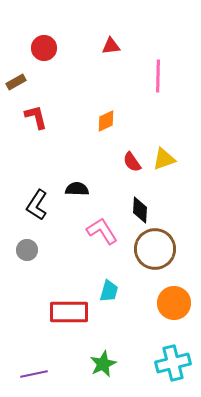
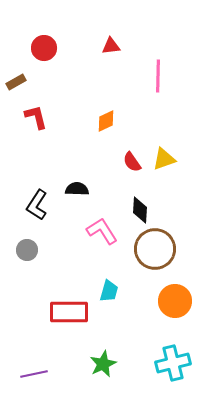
orange circle: moved 1 px right, 2 px up
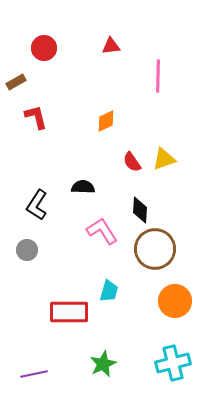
black semicircle: moved 6 px right, 2 px up
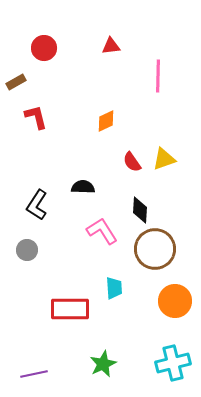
cyan trapezoid: moved 5 px right, 3 px up; rotated 20 degrees counterclockwise
red rectangle: moved 1 px right, 3 px up
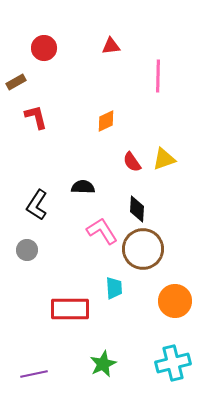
black diamond: moved 3 px left, 1 px up
brown circle: moved 12 px left
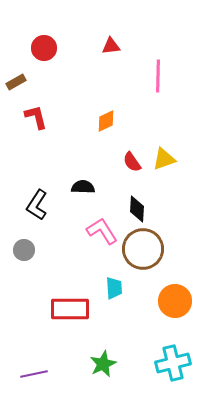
gray circle: moved 3 px left
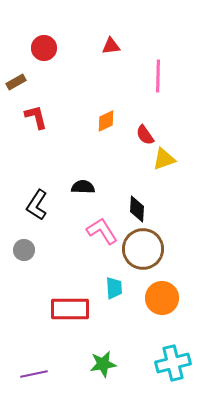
red semicircle: moved 13 px right, 27 px up
orange circle: moved 13 px left, 3 px up
green star: rotated 16 degrees clockwise
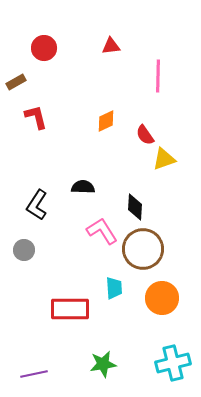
black diamond: moved 2 px left, 2 px up
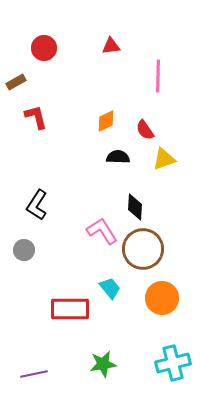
red semicircle: moved 5 px up
black semicircle: moved 35 px right, 30 px up
cyan trapezoid: moved 4 px left; rotated 35 degrees counterclockwise
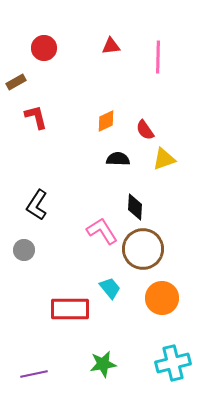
pink line: moved 19 px up
black semicircle: moved 2 px down
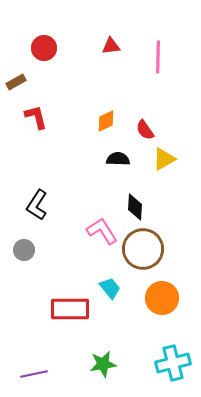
yellow triangle: rotated 10 degrees counterclockwise
